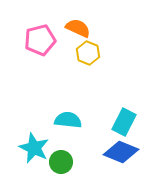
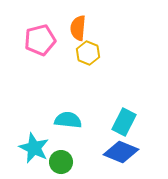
orange semicircle: rotated 110 degrees counterclockwise
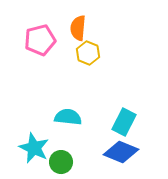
cyan semicircle: moved 3 px up
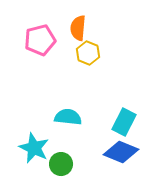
green circle: moved 2 px down
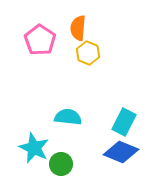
pink pentagon: rotated 24 degrees counterclockwise
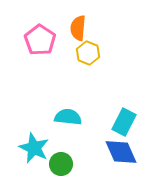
blue diamond: rotated 44 degrees clockwise
